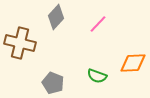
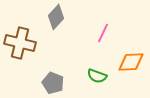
pink line: moved 5 px right, 9 px down; rotated 18 degrees counterclockwise
orange diamond: moved 2 px left, 1 px up
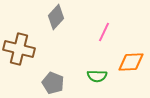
pink line: moved 1 px right, 1 px up
brown cross: moved 1 px left, 6 px down
green semicircle: rotated 18 degrees counterclockwise
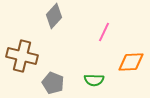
gray diamond: moved 2 px left, 1 px up
brown cross: moved 3 px right, 7 px down
green semicircle: moved 3 px left, 4 px down
